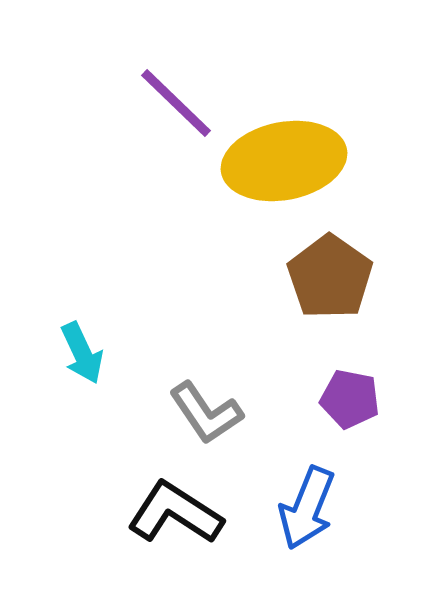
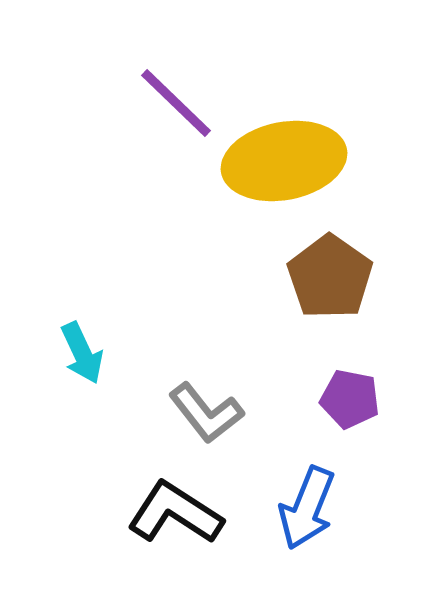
gray L-shape: rotated 4 degrees counterclockwise
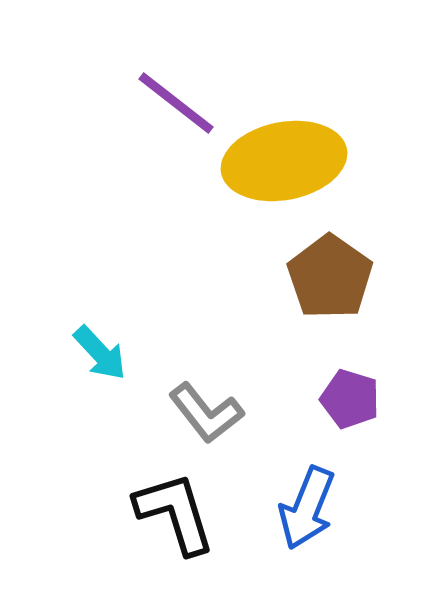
purple line: rotated 6 degrees counterclockwise
cyan arrow: moved 18 px right; rotated 18 degrees counterclockwise
purple pentagon: rotated 6 degrees clockwise
black L-shape: rotated 40 degrees clockwise
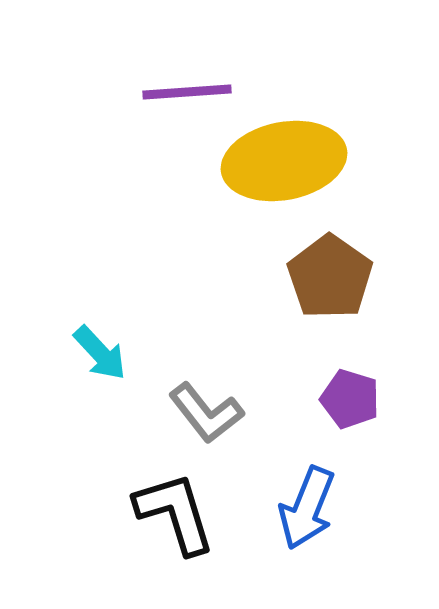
purple line: moved 11 px right, 11 px up; rotated 42 degrees counterclockwise
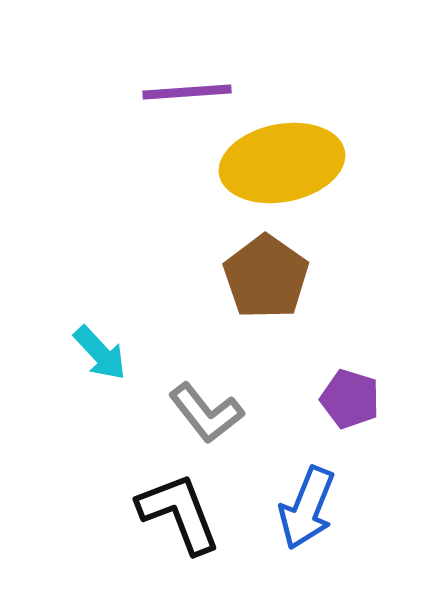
yellow ellipse: moved 2 px left, 2 px down
brown pentagon: moved 64 px left
black L-shape: moved 4 px right; rotated 4 degrees counterclockwise
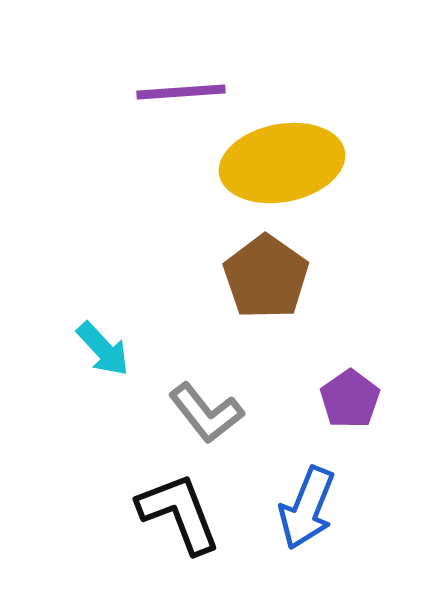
purple line: moved 6 px left
cyan arrow: moved 3 px right, 4 px up
purple pentagon: rotated 20 degrees clockwise
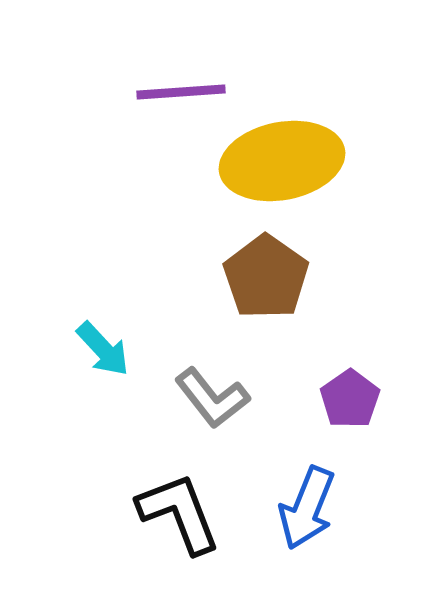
yellow ellipse: moved 2 px up
gray L-shape: moved 6 px right, 15 px up
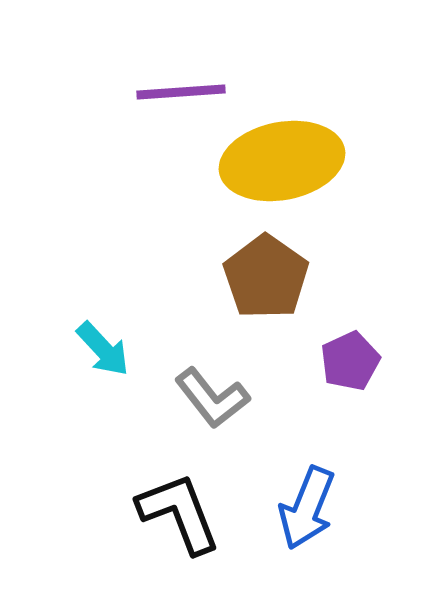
purple pentagon: moved 38 px up; rotated 10 degrees clockwise
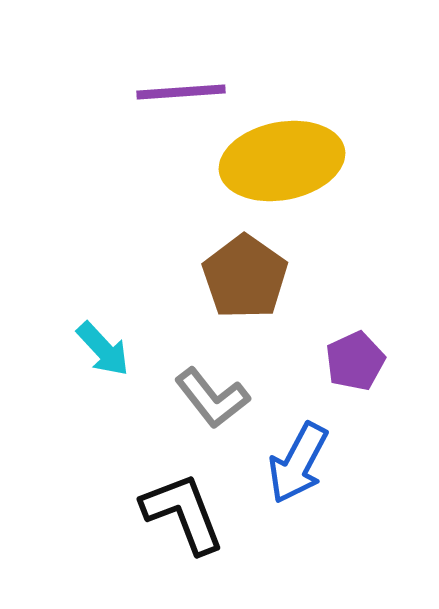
brown pentagon: moved 21 px left
purple pentagon: moved 5 px right
blue arrow: moved 9 px left, 45 px up; rotated 6 degrees clockwise
black L-shape: moved 4 px right
